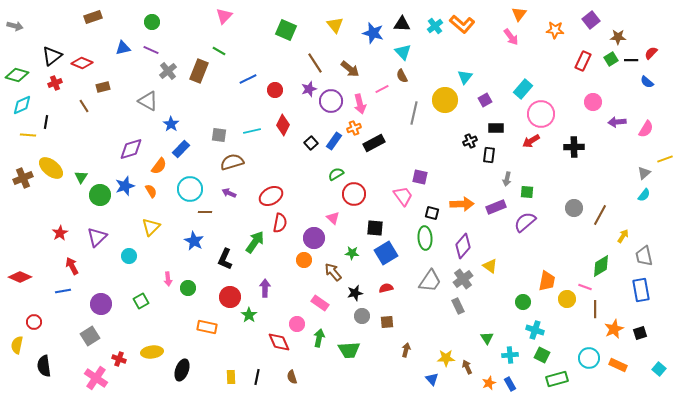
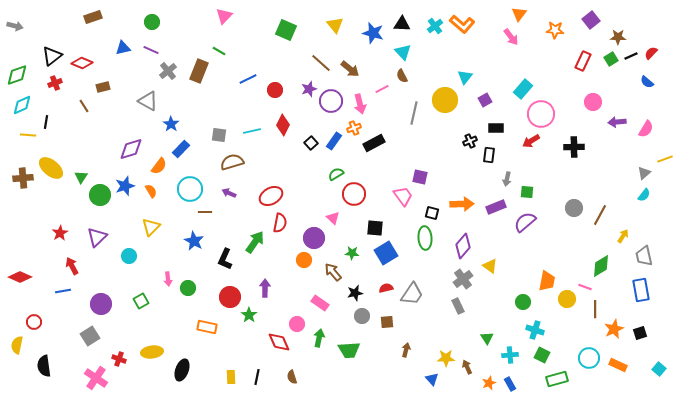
black line at (631, 60): moved 4 px up; rotated 24 degrees counterclockwise
brown line at (315, 63): moved 6 px right; rotated 15 degrees counterclockwise
green diamond at (17, 75): rotated 35 degrees counterclockwise
brown cross at (23, 178): rotated 18 degrees clockwise
gray trapezoid at (430, 281): moved 18 px left, 13 px down
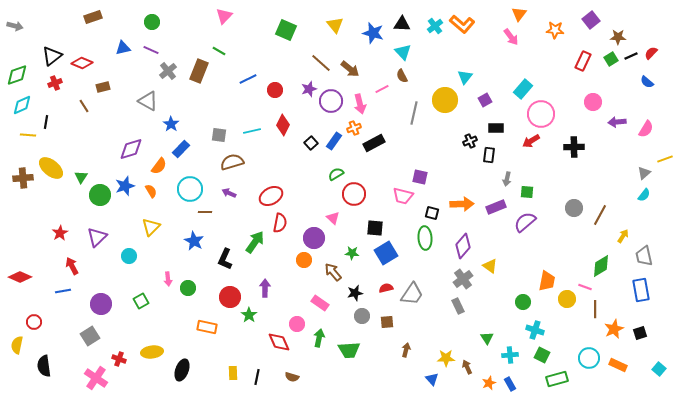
pink trapezoid at (403, 196): rotated 140 degrees clockwise
yellow rectangle at (231, 377): moved 2 px right, 4 px up
brown semicircle at (292, 377): rotated 56 degrees counterclockwise
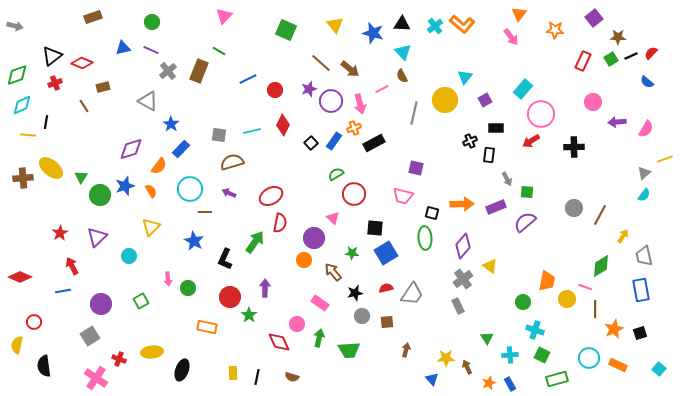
purple square at (591, 20): moved 3 px right, 2 px up
purple square at (420, 177): moved 4 px left, 9 px up
gray arrow at (507, 179): rotated 40 degrees counterclockwise
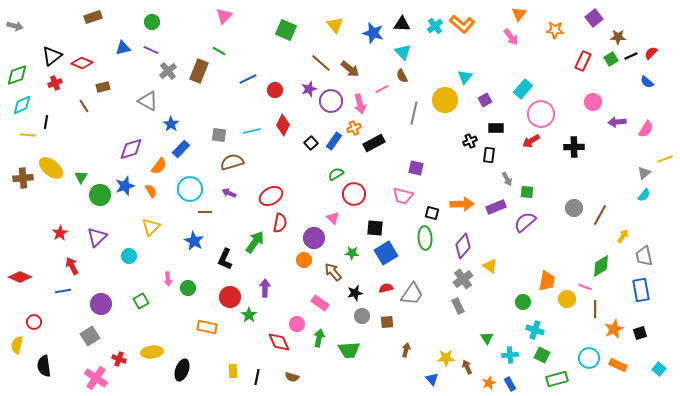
yellow rectangle at (233, 373): moved 2 px up
